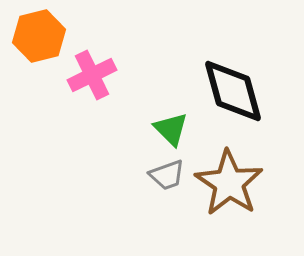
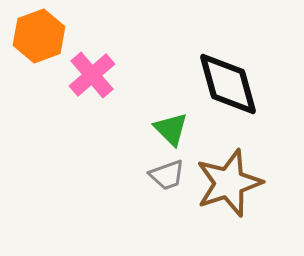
orange hexagon: rotated 6 degrees counterclockwise
pink cross: rotated 15 degrees counterclockwise
black diamond: moved 5 px left, 7 px up
brown star: rotated 20 degrees clockwise
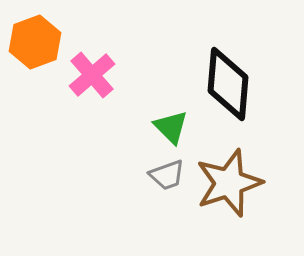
orange hexagon: moved 4 px left, 6 px down
black diamond: rotated 20 degrees clockwise
green triangle: moved 2 px up
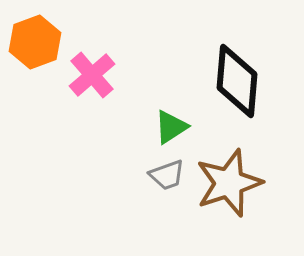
black diamond: moved 9 px right, 3 px up
green triangle: rotated 42 degrees clockwise
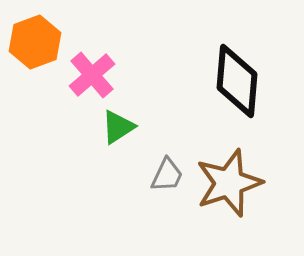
green triangle: moved 53 px left
gray trapezoid: rotated 45 degrees counterclockwise
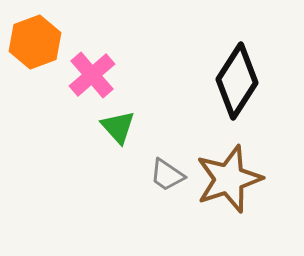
black diamond: rotated 28 degrees clockwise
green triangle: rotated 39 degrees counterclockwise
gray trapezoid: rotated 99 degrees clockwise
brown star: moved 4 px up
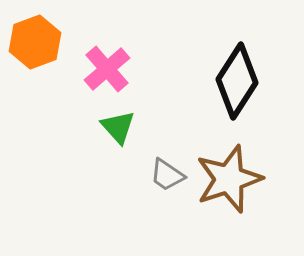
pink cross: moved 15 px right, 6 px up
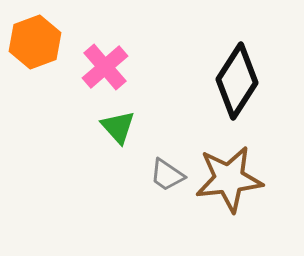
pink cross: moved 2 px left, 2 px up
brown star: rotated 12 degrees clockwise
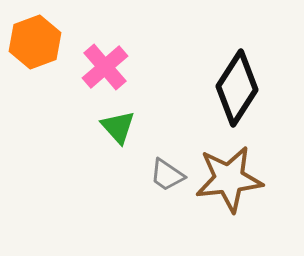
black diamond: moved 7 px down
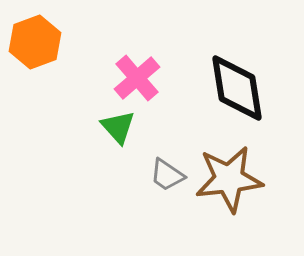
pink cross: moved 32 px right, 11 px down
black diamond: rotated 42 degrees counterclockwise
